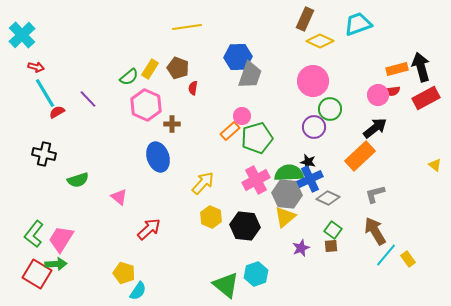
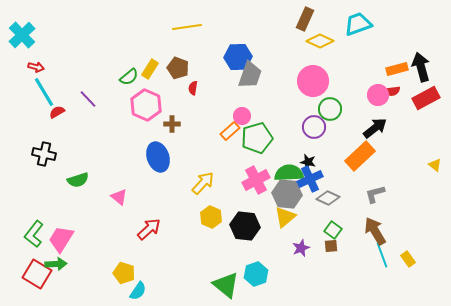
cyan line at (45, 93): moved 1 px left, 1 px up
cyan line at (386, 255): moved 4 px left; rotated 60 degrees counterclockwise
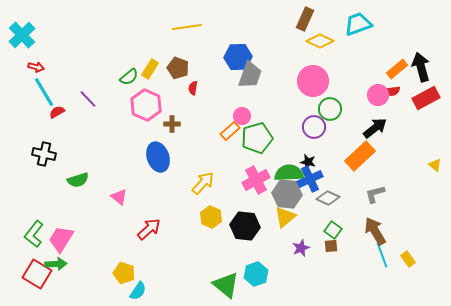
orange rectangle at (397, 69): rotated 25 degrees counterclockwise
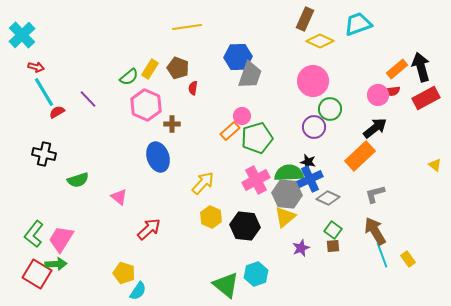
brown square at (331, 246): moved 2 px right
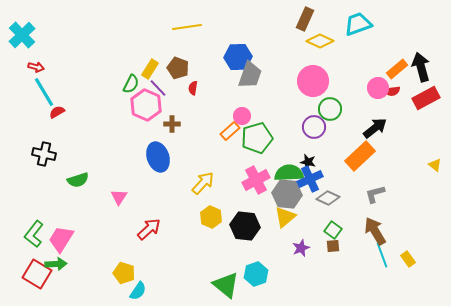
green semicircle at (129, 77): moved 2 px right, 7 px down; rotated 24 degrees counterclockwise
pink circle at (378, 95): moved 7 px up
purple line at (88, 99): moved 70 px right, 11 px up
pink triangle at (119, 197): rotated 24 degrees clockwise
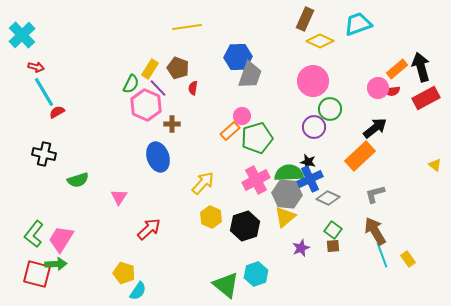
black hexagon at (245, 226): rotated 24 degrees counterclockwise
red square at (37, 274): rotated 16 degrees counterclockwise
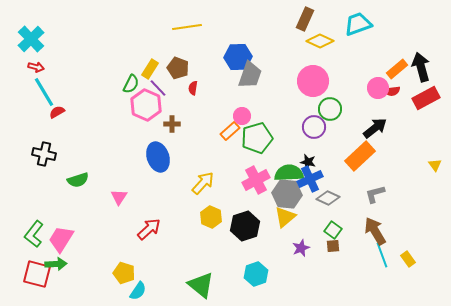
cyan cross at (22, 35): moved 9 px right, 4 px down
yellow triangle at (435, 165): rotated 16 degrees clockwise
green triangle at (226, 285): moved 25 px left
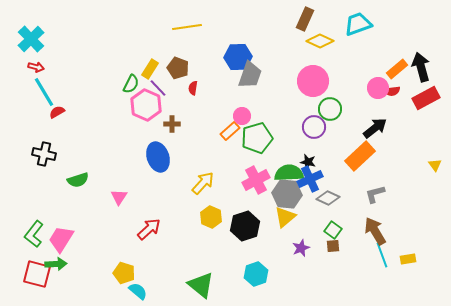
yellow rectangle at (408, 259): rotated 63 degrees counterclockwise
cyan semicircle at (138, 291): rotated 84 degrees counterclockwise
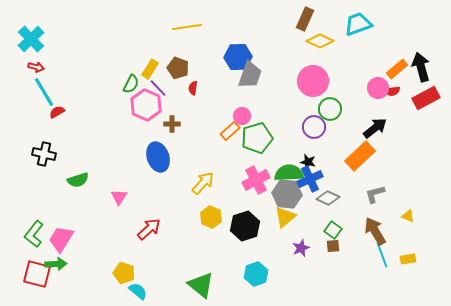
yellow triangle at (435, 165): moved 27 px left, 51 px down; rotated 32 degrees counterclockwise
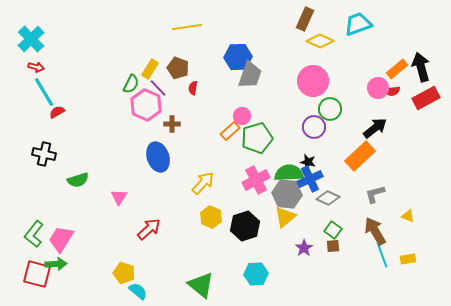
purple star at (301, 248): moved 3 px right; rotated 12 degrees counterclockwise
cyan hexagon at (256, 274): rotated 15 degrees clockwise
